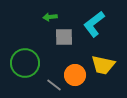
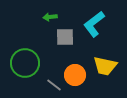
gray square: moved 1 px right
yellow trapezoid: moved 2 px right, 1 px down
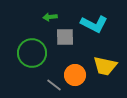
cyan L-shape: rotated 116 degrees counterclockwise
green circle: moved 7 px right, 10 px up
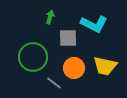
green arrow: rotated 112 degrees clockwise
gray square: moved 3 px right, 1 px down
green circle: moved 1 px right, 4 px down
orange circle: moved 1 px left, 7 px up
gray line: moved 2 px up
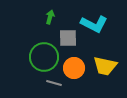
green circle: moved 11 px right
gray line: rotated 21 degrees counterclockwise
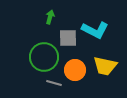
cyan L-shape: moved 1 px right, 6 px down
orange circle: moved 1 px right, 2 px down
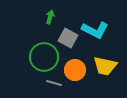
gray square: rotated 30 degrees clockwise
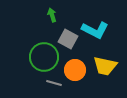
green arrow: moved 2 px right, 2 px up; rotated 32 degrees counterclockwise
gray square: moved 1 px down
